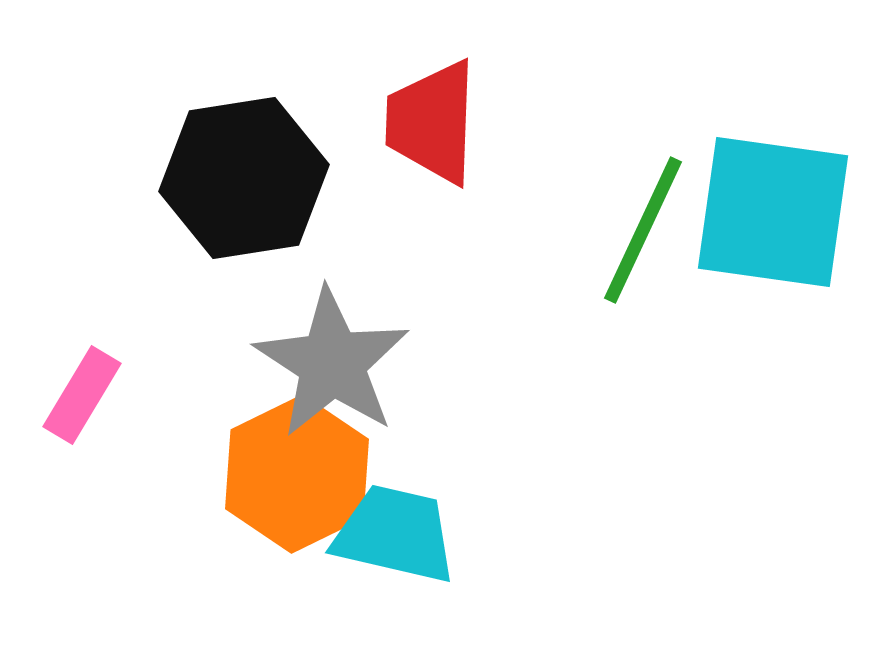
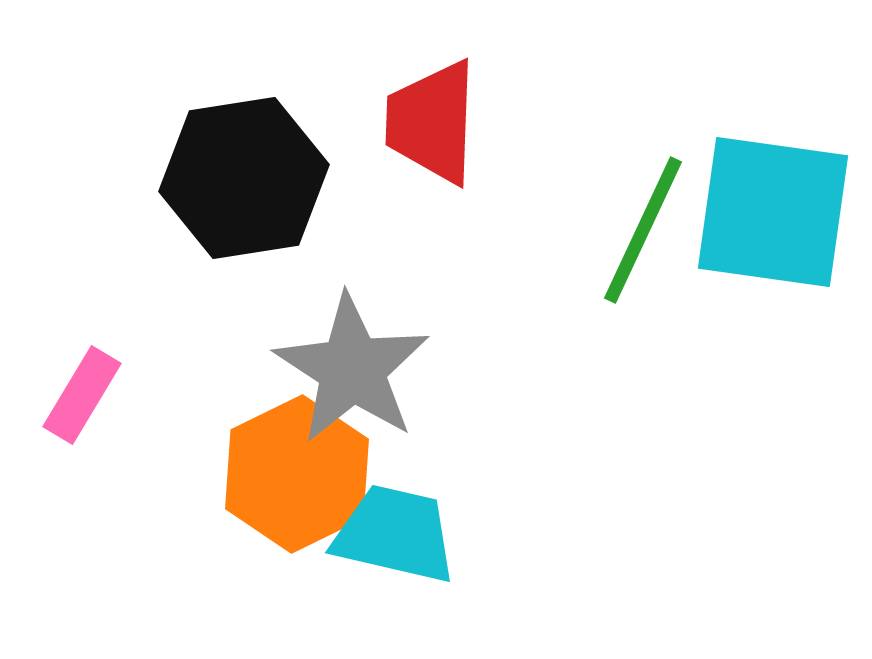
gray star: moved 20 px right, 6 px down
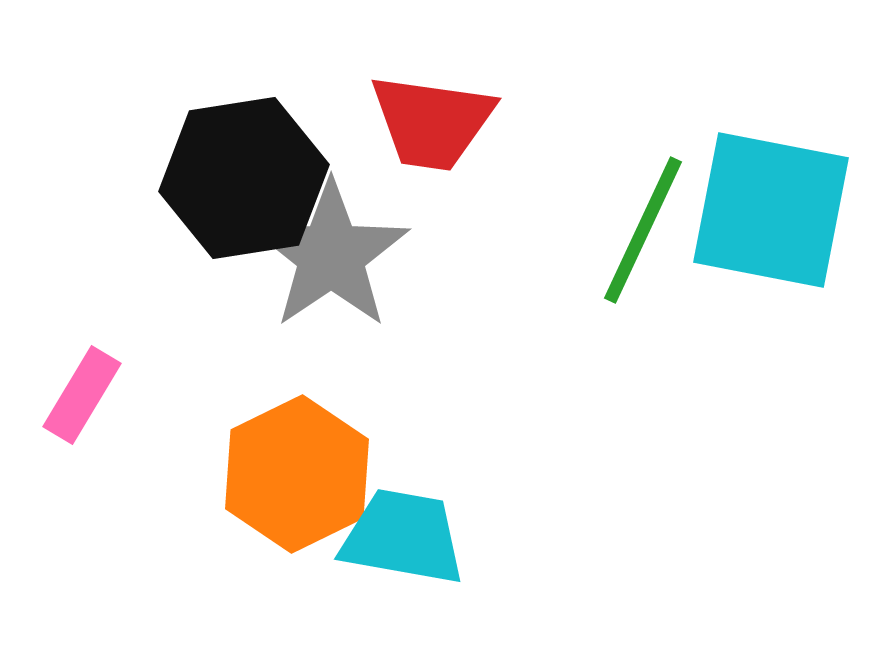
red trapezoid: rotated 84 degrees counterclockwise
cyan square: moved 2 px left, 2 px up; rotated 3 degrees clockwise
gray star: moved 21 px left, 114 px up; rotated 5 degrees clockwise
cyan trapezoid: moved 8 px right, 3 px down; rotated 3 degrees counterclockwise
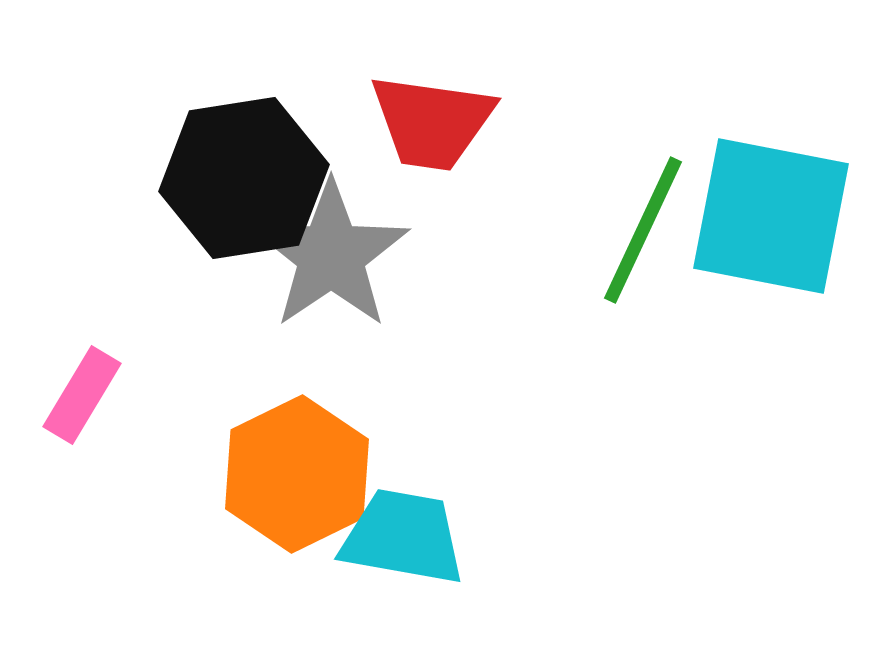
cyan square: moved 6 px down
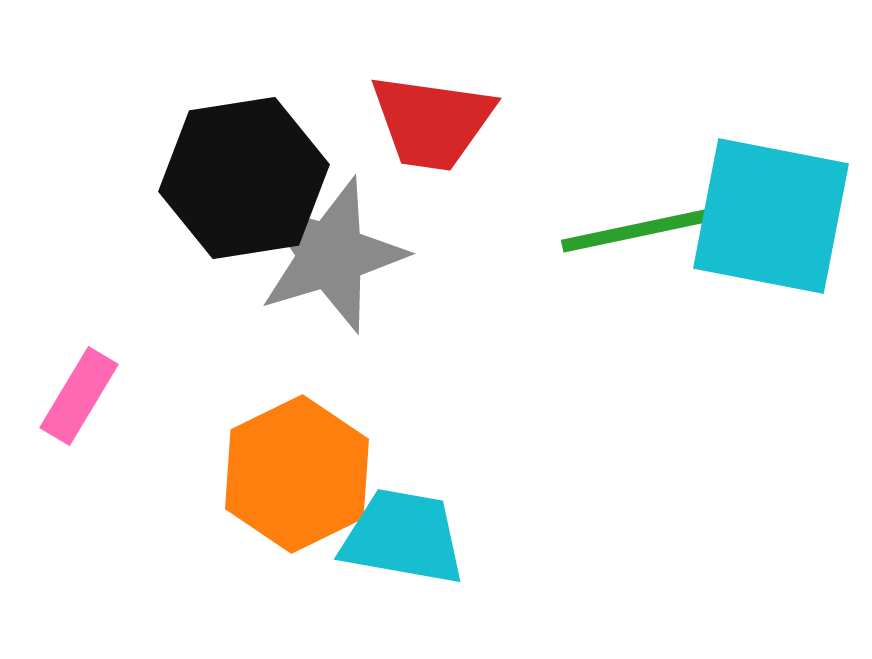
green line: moved 4 px left; rotated 53 degrees clockwise
gray star: rotated 17 degrees clockwise
pink rectangle: moved 3 px left, 1 px down
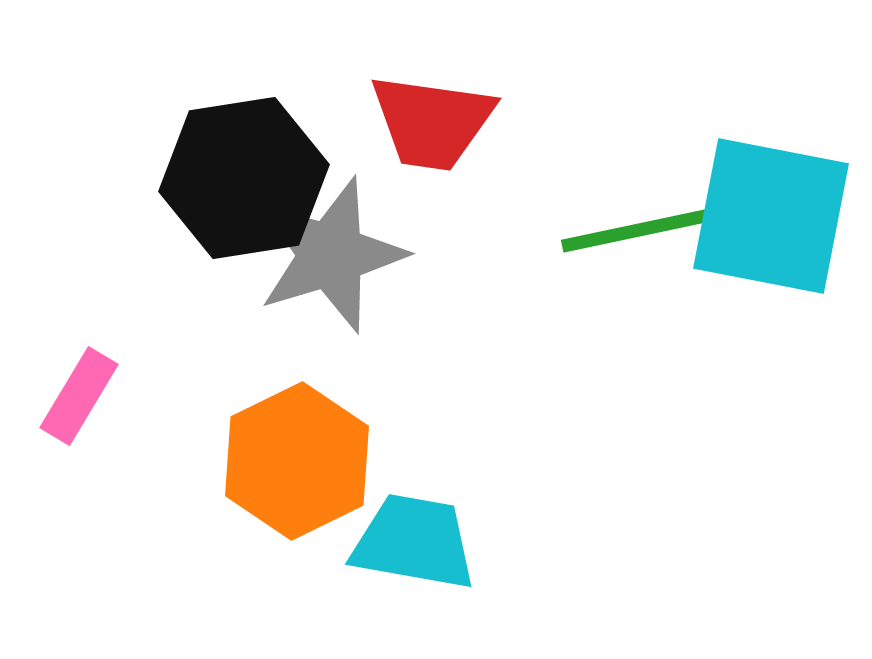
orange hexagon: moved 13 px up
cyan trapezoid: moved 11 px right, 5 px down
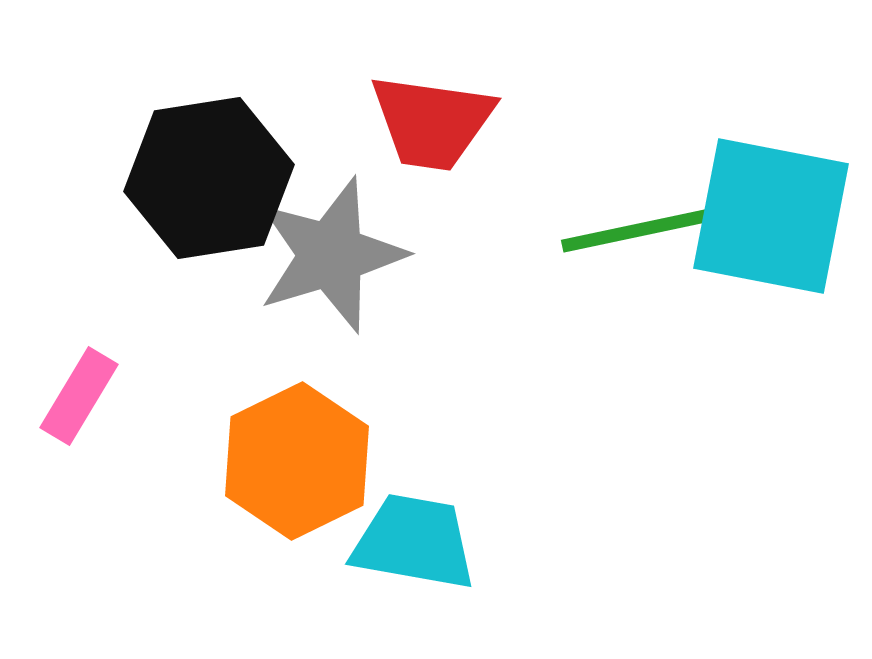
black hexagon: moved 35 px left
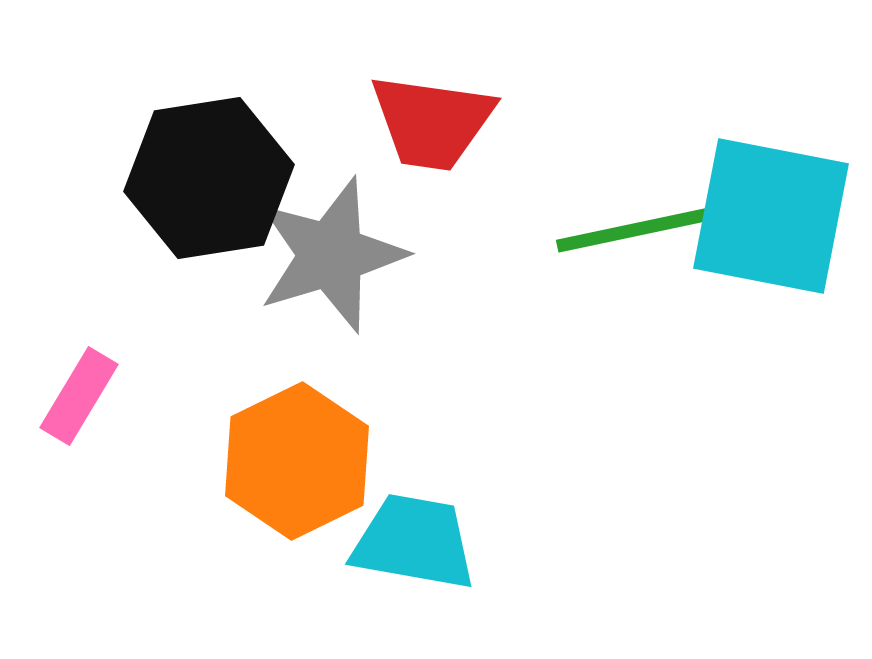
green line: moved 5 px left
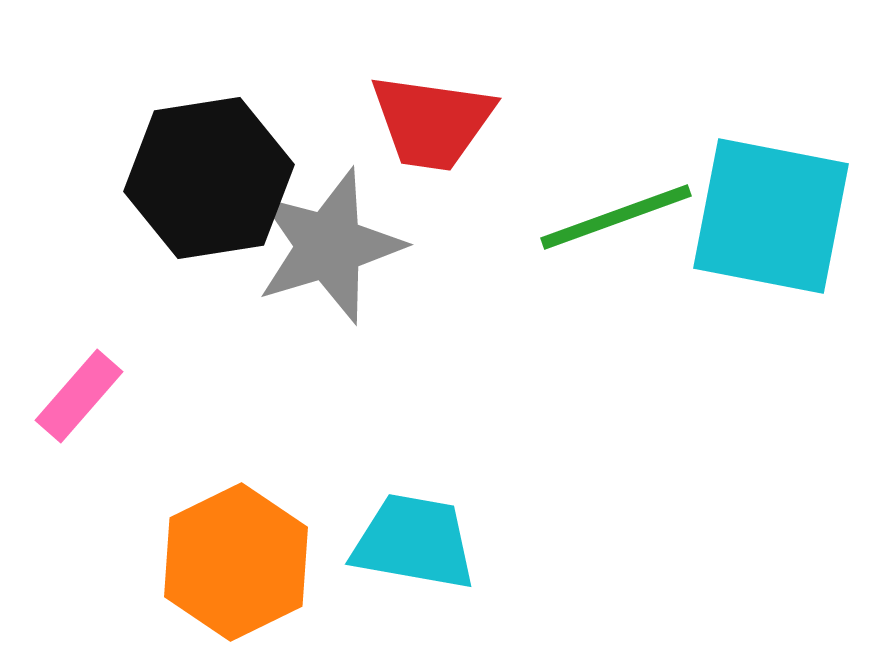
green line: moved 18 px left, 13 px up; rotated 8 degrees counterclockwise
gray star: moved 2 px left, 9 px up
pink rectangle: rotated 10 degrees clockwise
orange hexagon: moved 61 px left, 101 px down
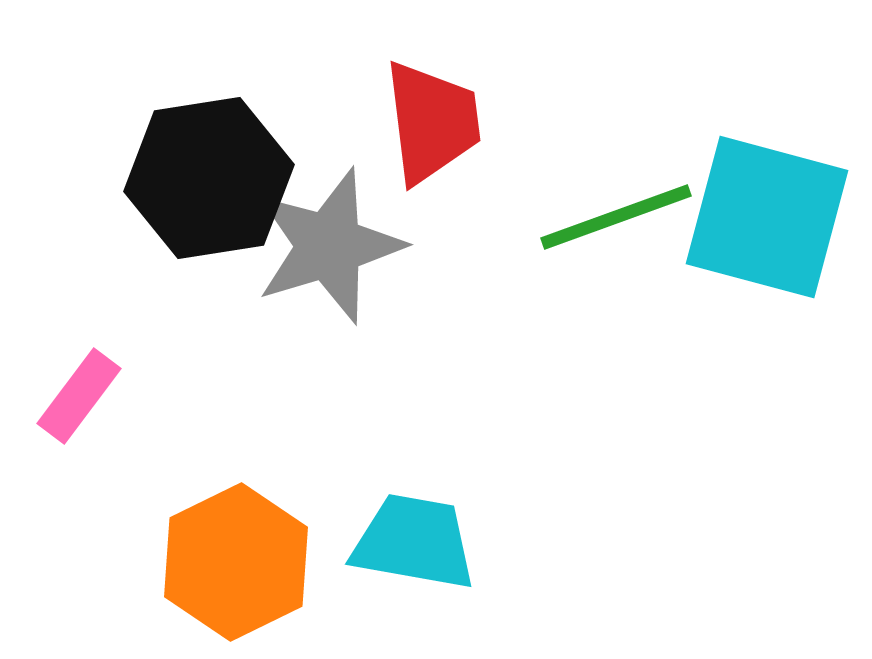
red trapezoid: rotated 105 degrees counterclockwise
cyan square: moved 4 px left, 1 px down; rotated 4 degrees clockwise
pink rectangle: rotated 4 degrees counterclockwise
